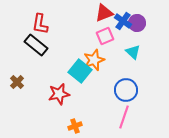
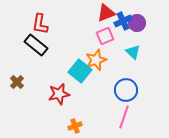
red triangle: moved 2 px right
blue cross: rotated 30 degrees clockwise
orange star: moved 2 px right
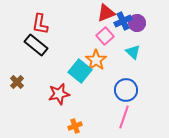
pink square: rotated 18 degrees counterclockwise
orange star: rotated 15 degrees counterclockwise
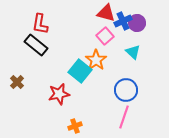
red triangle: rotated 36 degrees clockwise
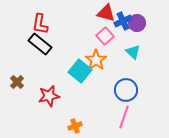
black rectangle: moved 4 px right, 1 px up
red star: moved 10 px left, 2 px down
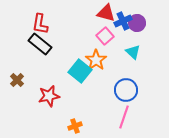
brown cross: moved 2 px up
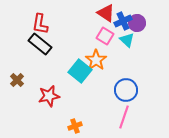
red triangle: rotated 18 degrees clockwise
pink square: rotated 18 degrees counterclockwise
cyan triangle: moved 6 px left, 12 px up
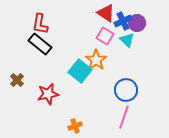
red star: moved 1 px left, 2 px up
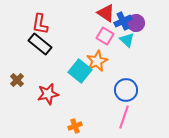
purple circle: moved 1 px left
orange star: moved 1 px right, 1 px down; rotated 10 degrees clockwise
